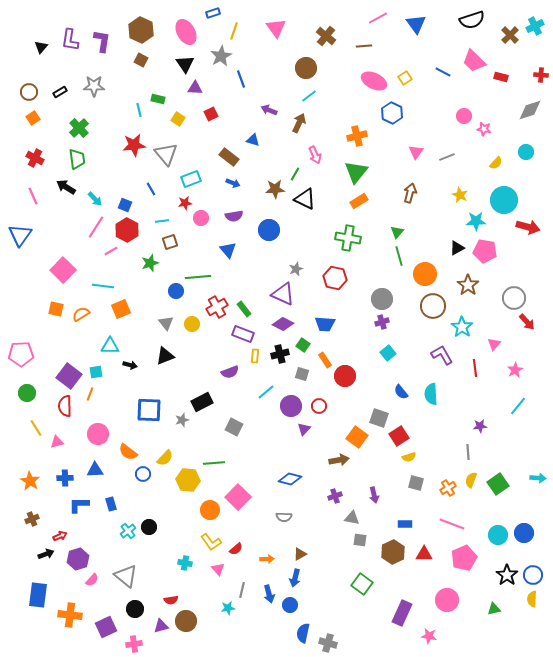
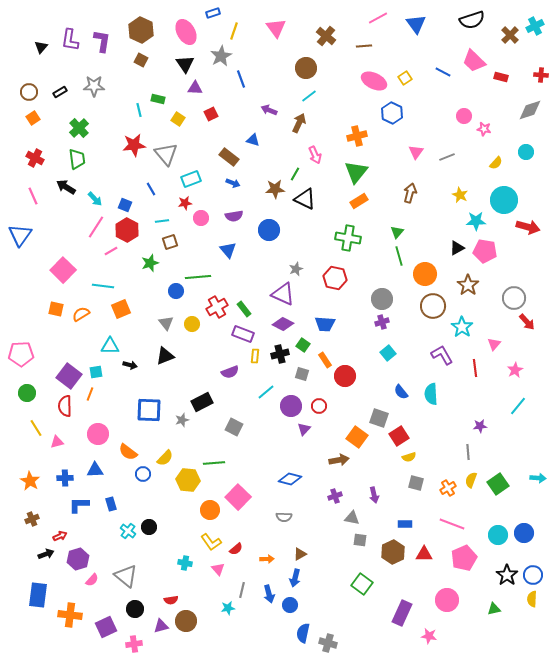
cyan cross at (128, 531): rotated 14 degrees counterclockwise
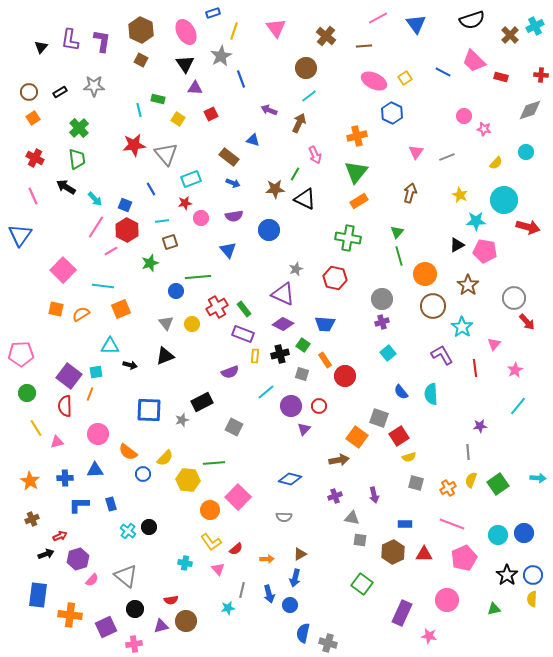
black triangle at (457, 248): moved 3 px up
